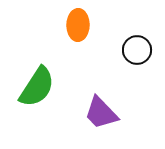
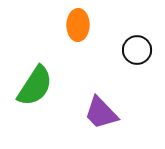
green semicircle: moved 2 px left, 1 px up
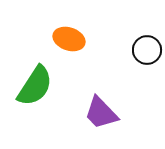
orange ellipse: moved 9 px left, 14 px down; rotated 72 degrees counterclockwise
black circle: moved 10 px right
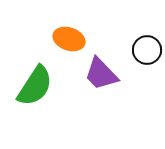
purple trapezoid: moved 39 px up
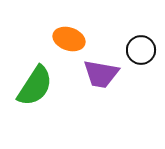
black circle: moved 6 px left
purple trapezoid: rotated 36 degrees counterclockwise
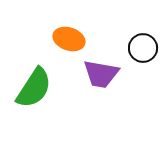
black circle: moved 2 px right, 2 px up
green semicircle: moved 1 px left, 2 px down
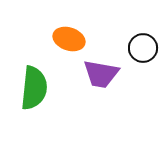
green semicircle: rotated 27 degrees counterclockwise
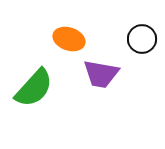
black circle: moved 1 px left, 9 px up
green semicircle: rotated 36 degrees clockwise
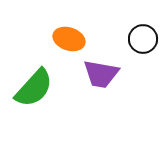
black circle: moved 1 px right
